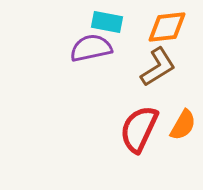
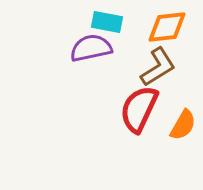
red semicircle: moved 20 px up
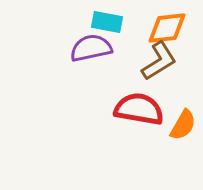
orange diamond: moved 1 px down
brown L-shape: moved 1 px right, 6 px up
red semicircle: rotated 75 degrees clockwise
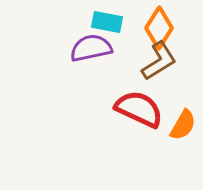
orange diamond: moved 8 px left; rotated 51 degrees counterclockwise
red semicircle: rotated 15 degrees clockwise
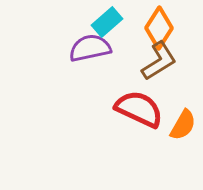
cyan rectangle: rotated 52 degrees counterclockwise
purple semicircle: moved 1 px left
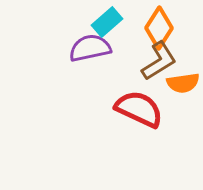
orange semicircle: moved 42 px up; rotated 52 degrees clockwise
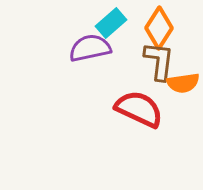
cyan rectangle: moved 4 px right, 1 px down
brown L-shape: rotated 51 degrees counterclockwise
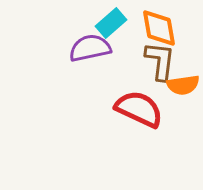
orange diamond: rotated 42 degrees counterclockwise
brown L-shape: moved 1 px right
orange semicircle: moved 2 px down
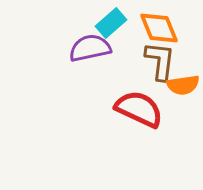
orange diamond: rotated 12 degrees counterclockwise
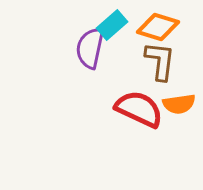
cyan rectangle: moved 1 px right, 2 px down
orange diamond: moved 1 px left, 1 px up; rotated 51 degrees counterclockwise
purple semicircle: rotated 66 degrees counterclockwise
orange semicircle: moved 4 px left, 19 px down
